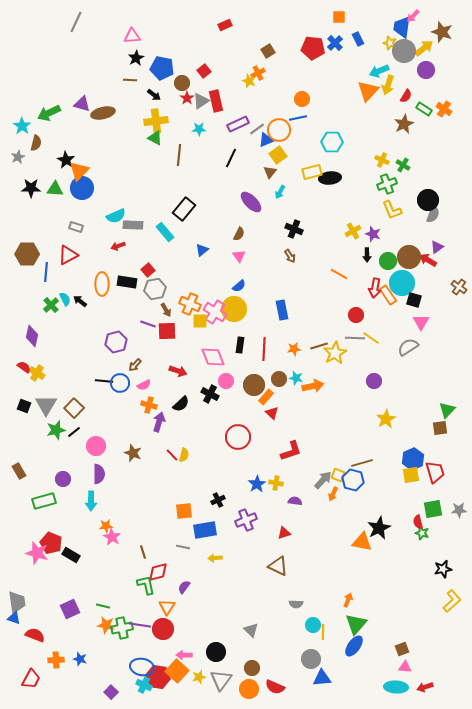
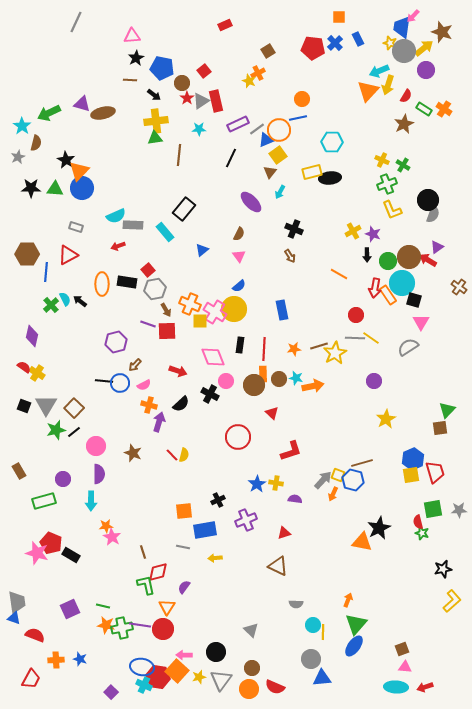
green triangle at (155, 138): rotated 35 degrees counterclockwise
orange rectangle at (266, 397): moved 3 px left, 23 px up; rotated 42 degrees counterclockwise
purple semicircle at (295, 501): moved 2 px up
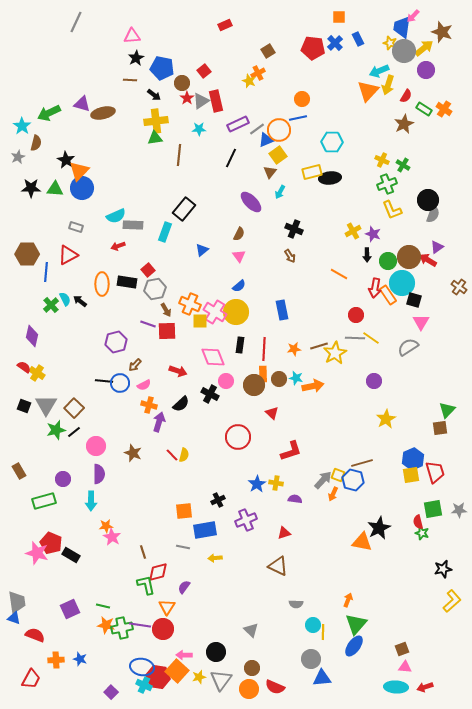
cyan rectangle at (165, 232): rotated 60 degrees clockwise
yellow circle at (234, 309): moved 2 px right, 3 px down
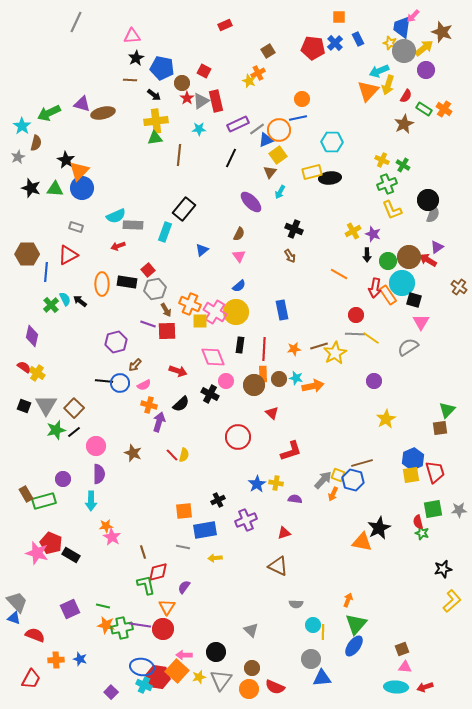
red square at (204, 71): rotated 24 degrees counterclockwise
black star at (31, 188): rotated 18 degrees clockwise
gray line at (355, 338): moved 4 px up
brown rectangle at (19, 471): moved 7 px right, 23 px down
gray trapezoid at (17, 602): rotated 35 degrees counterclockwise
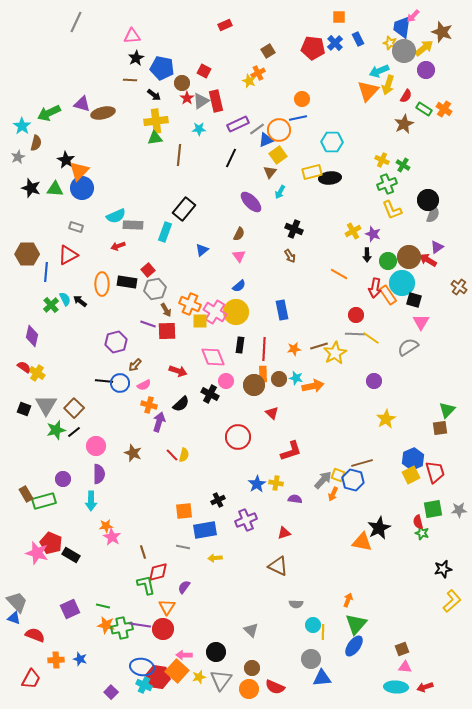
black square at (24, 406): moved 3 px down
yellow square at (411, 475): rotated 18 degrees counterclockwise
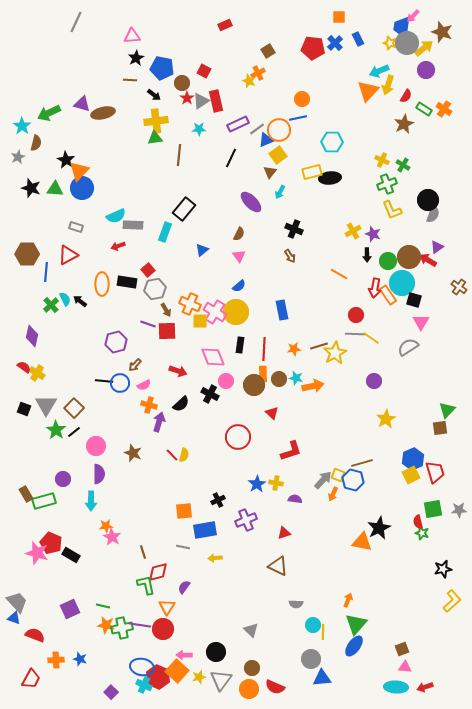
gray circle at (404, 51): moved 3 px right, 8 px up
green star at (56, 430): rotated 24 degrees counterclockwise
red hexagon at (158, 677): rotated 15 degrees clockwise
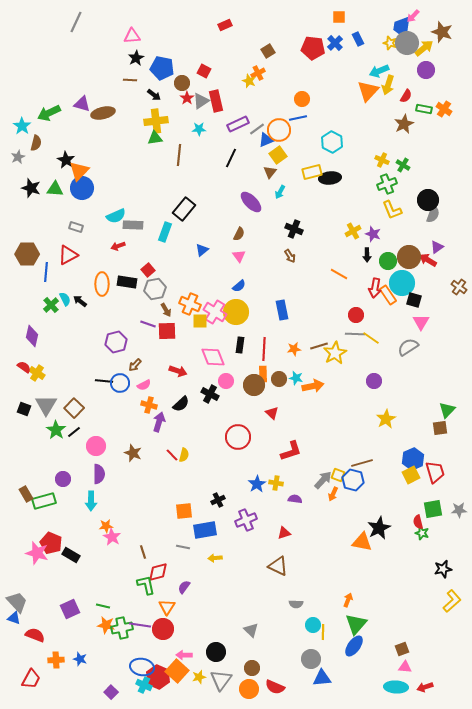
green rectangle at (424, 109): rotated 21 degrees counterclockwise
cyan hexagon at (332, 142): rotated 25 degrees clockwise
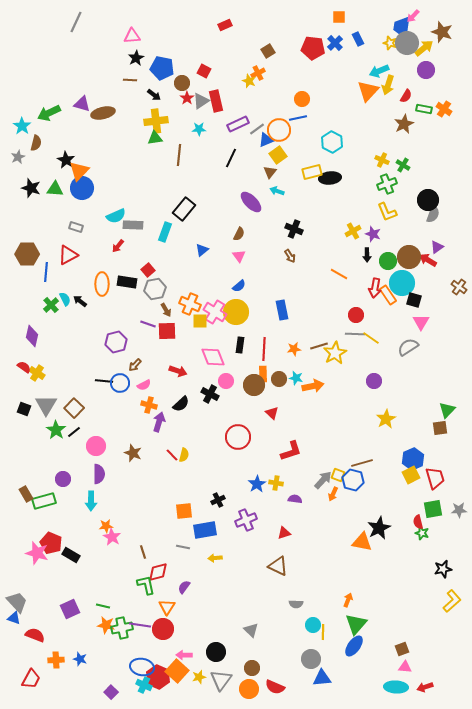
cyan arrow at (280, 192): moved 3 px left, 1 px up; rotated 80 degrees clockwise
yellow L-shape at (392, 210): moved 5 px left, 2 px down
red arrow at (118, 246): rotated 32 degrees counterclockwise
red trapezoid at (435, 472): moved 6 px down
